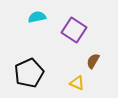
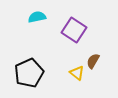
yellow triangle: moved 10 px up; rotated 14 degrees clockwise
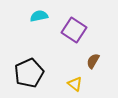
cyan semicircle: moved 2 px right, 1 px up
yellow triangle: moved 2 px left, 11 px down
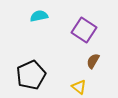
purple square: moved 10 px right
black pentagon: moved 2 px right, 2 px down
yellow triangle: moved 4 px right, 3 px down
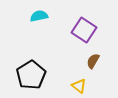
black pentagon: rotated 8 degrees counterclockwise
yellow triangle: moved 1 px up
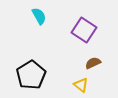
cyan semicircle: rotated 72 degrees clockwise
brown semicircle: moved 2 px down; rotated 35 degrees clockwise
yellow triangle: moved 2 px right, 1 px up
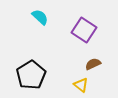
cyan semicircle: moved 1 px right, 1 px down; rotated 18 degrees counterclockwise
brown semicircle: moved 1 px down
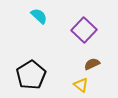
cyan semicircle: moved 1 px left, 1 px up
purple square: rotated 10 degrees clockwise
brown semicircle: moved 1 px left
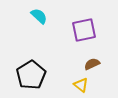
purple square: rotated 35 degrees clockwise
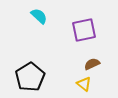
black pentagon: moved 1 px left, 2 px down
yellow triangle: moved 3 px right, 1 px up
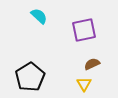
yellow triangle: rotated 21 degrees clockwise
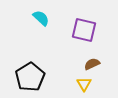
cyan semicircle: moved 2 px right, 2 px down
purple square: rotated 25 degrees clockwise
